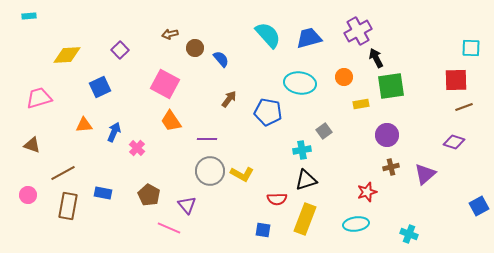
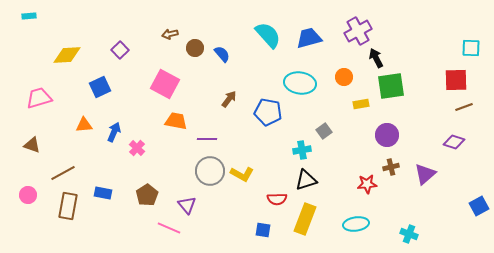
blue semicircle at (221, 59): moved 1 px right, 5 px up
orange trapezoid at (171, 121): moved 5 px right; rotated 135 degrees clockwise
red star at (367, 192): moved 8 px up; rotated 12 degrees clockwise
brown pentagon at (149, 195): moved 2 px left; rotated 10 degrees clockwise
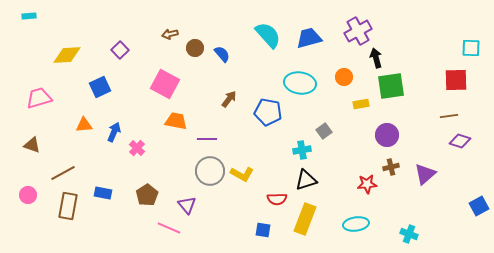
black arrow at (376, 58): rotated 12 degrees clockwise
brown line at (464, 107): moved 15 px left, 9 px down; rotated 12 degrees clockwise
purple diamond at (454, 142): moved 6 px right, 1 px up
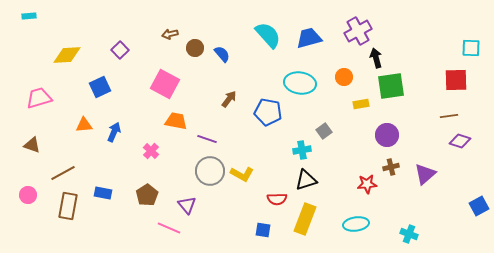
purple line at (207, 139): rotated 18 degrees clockwise
pink cross at (137, 148): moved 14 px right, 3 px down
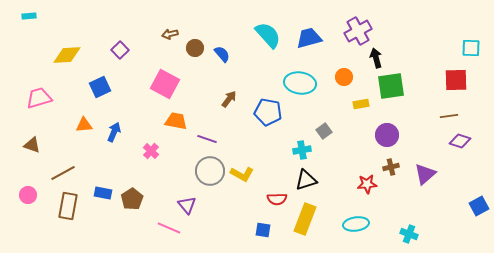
brown pentagon at (147, 195): moved 15 px left, 4 px down
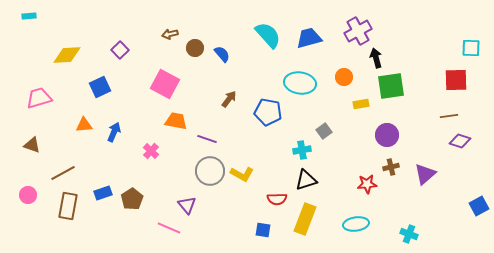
blue rectangle at (103, 193): rotated 30 degrees counterclockwise
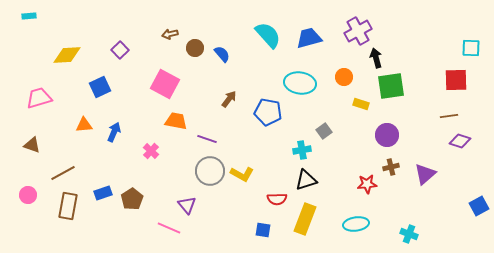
yellow rectangle at (361, 104): rotated 28 degrees clockwise
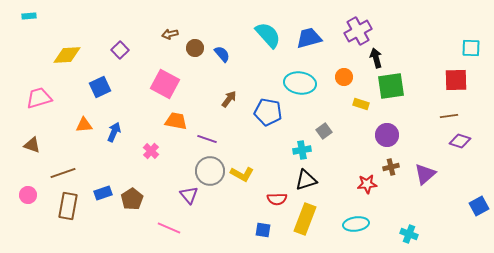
brown line at (63, 173): rotated 10 degrees clockwise
purple triangle at (187, 205): moved 2 px right, 10 px up
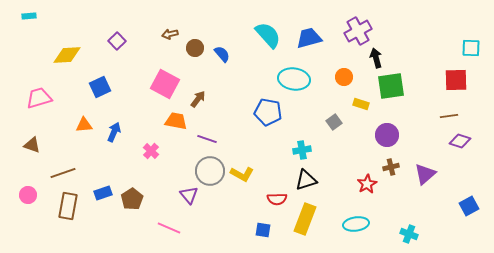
purple square at (120, 50): moved 3 px left, 9 px up
cyan ellipse at (300, 83): moved 6 px left, 4 px up
brown arrow at (229, 99): moved 31 px left
gray square at (324, 131): moved 10 px right, 9 px up
red star at (367, 184): rotated 24 degrees counterclockwise
blue square at (479, 206): moved 10 px left
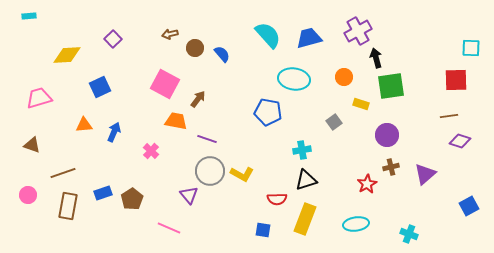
purple square at (117, 41): moved 4 px left, 2 px up
